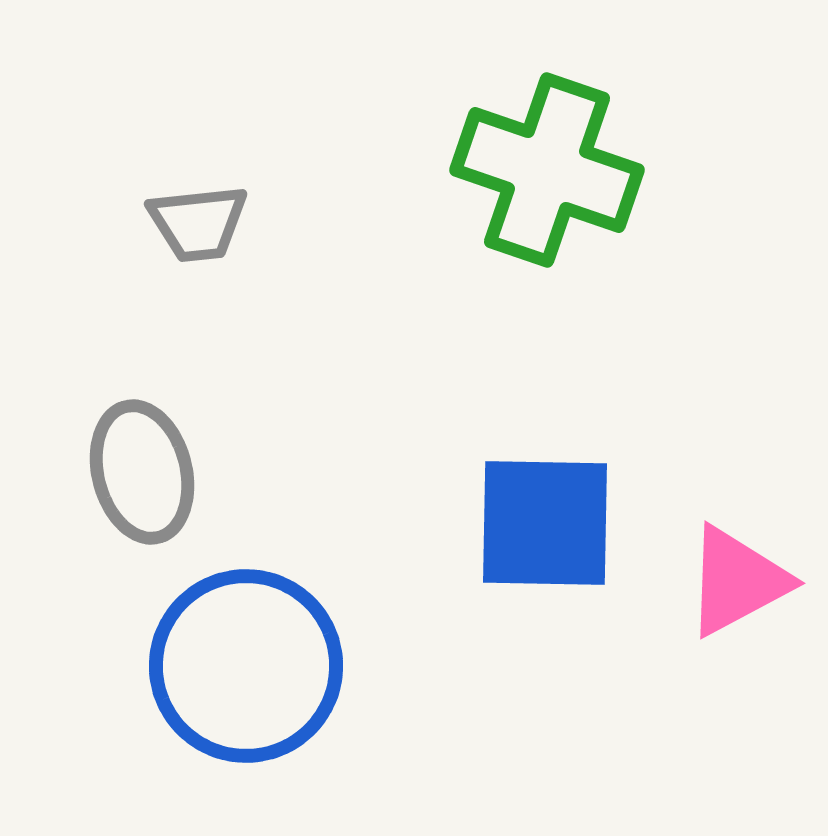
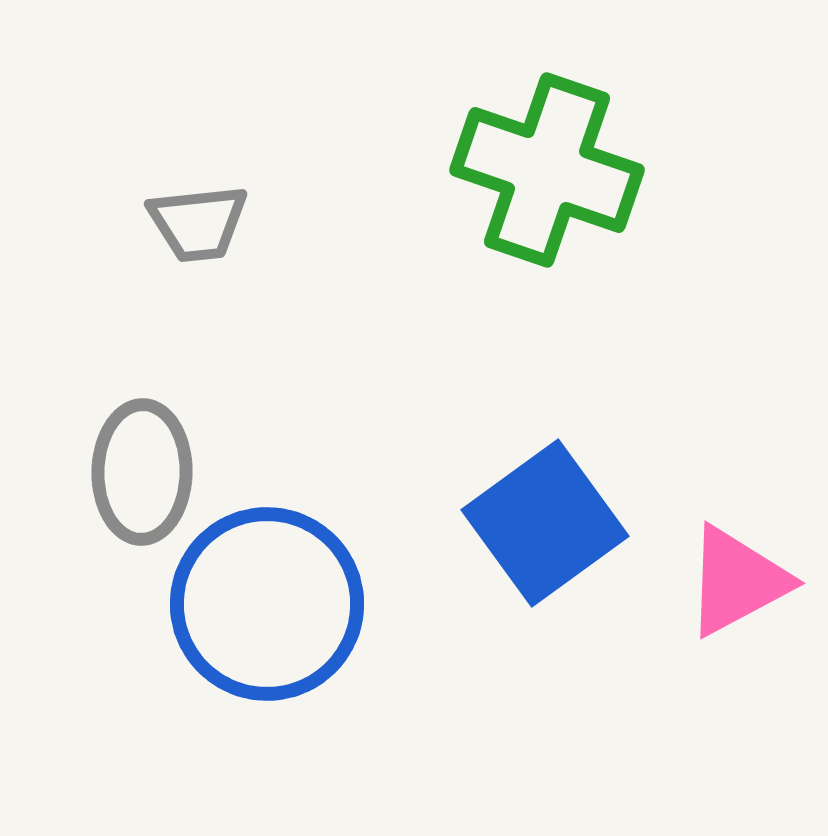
gray ellipse: rotated 15 degrees clockwise
blue square: rotated 37 degrees counterclockwise
blue circle: moved 21 px right, 62 px up
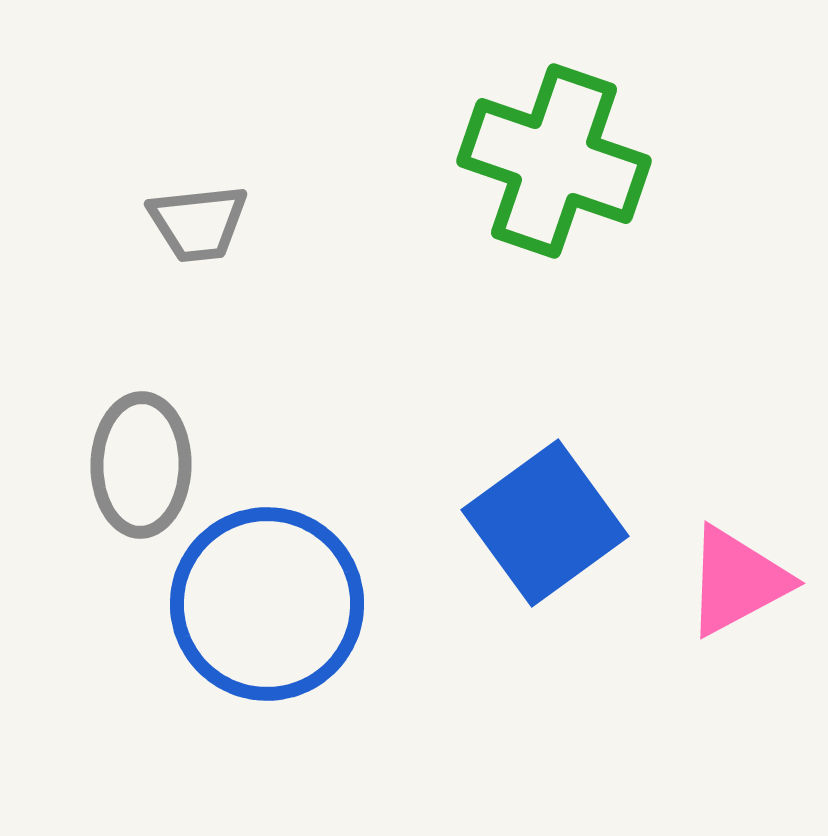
green cross: moved 7 px right, 9 px up
gray ellipse: moved 1 px left, 7 px up
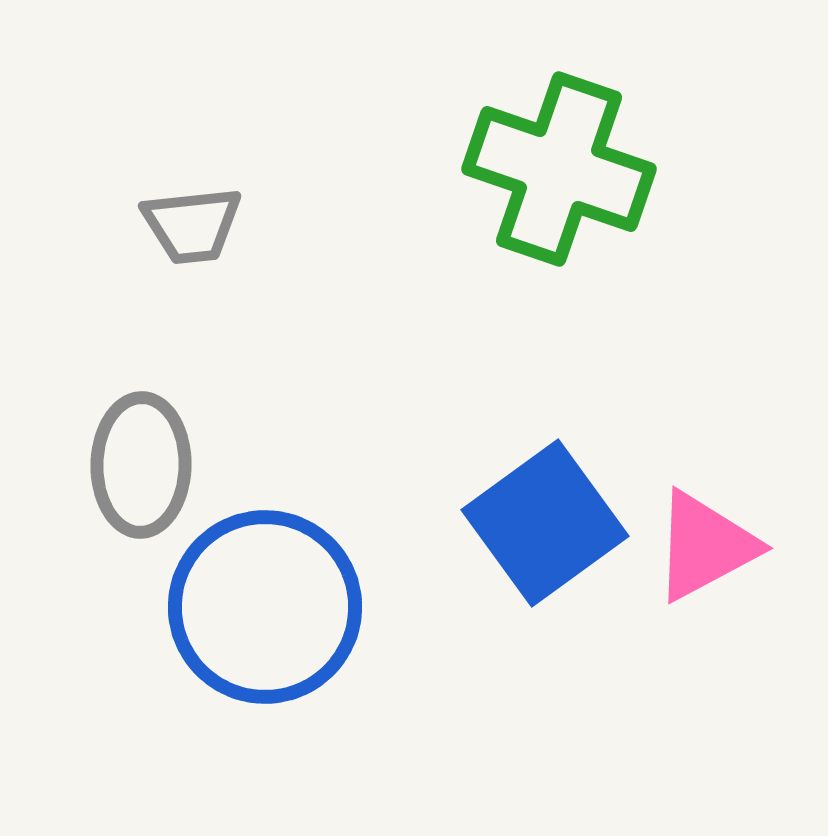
green cross: moved 5 px right, 8 px down
gray trapezoid: moved 6 px left, 2 px down
pink triangle: moved 32 px left, 35 px up
blue circle: moved 2 px left, 3 px down
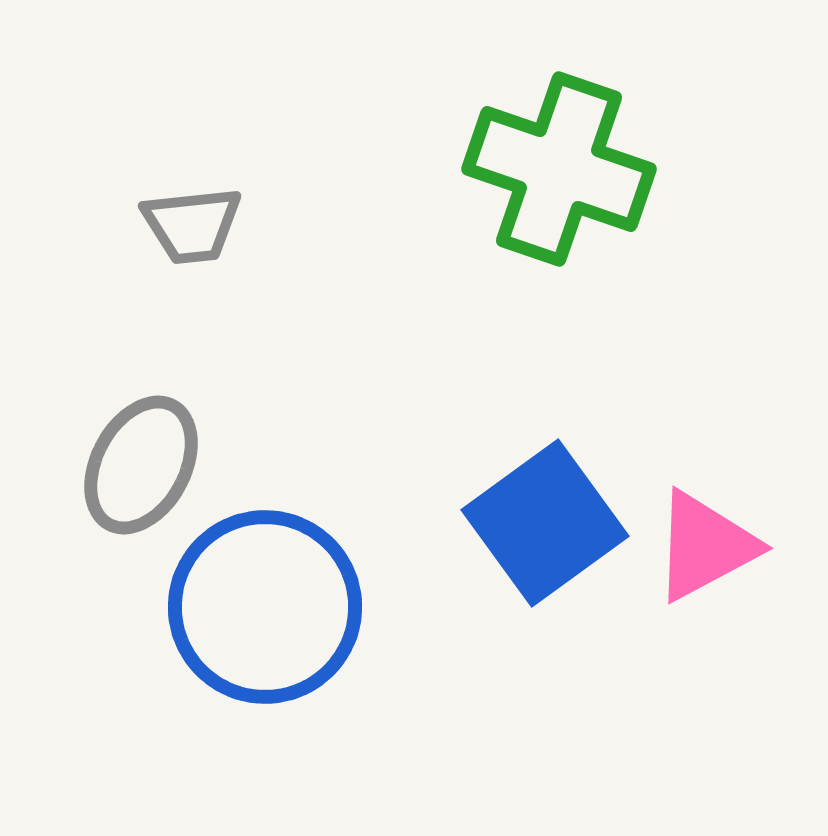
gray ellipse: rotated 27 degrees clockwise
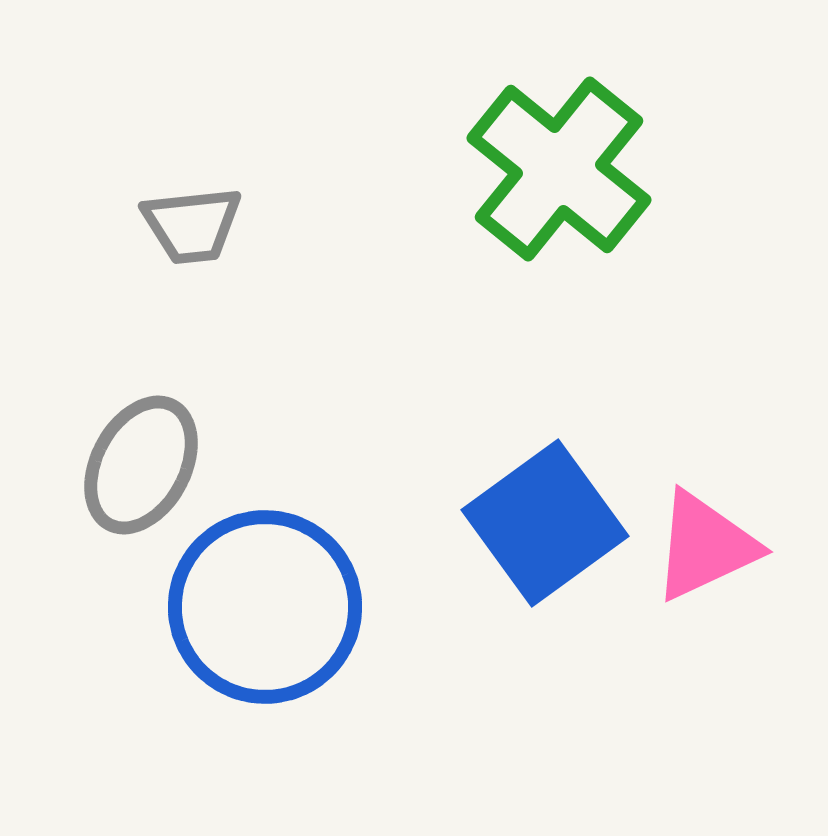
green cross: rotated 20 degrees clockwise
pink triangle: rotated 3 degrees clockwise
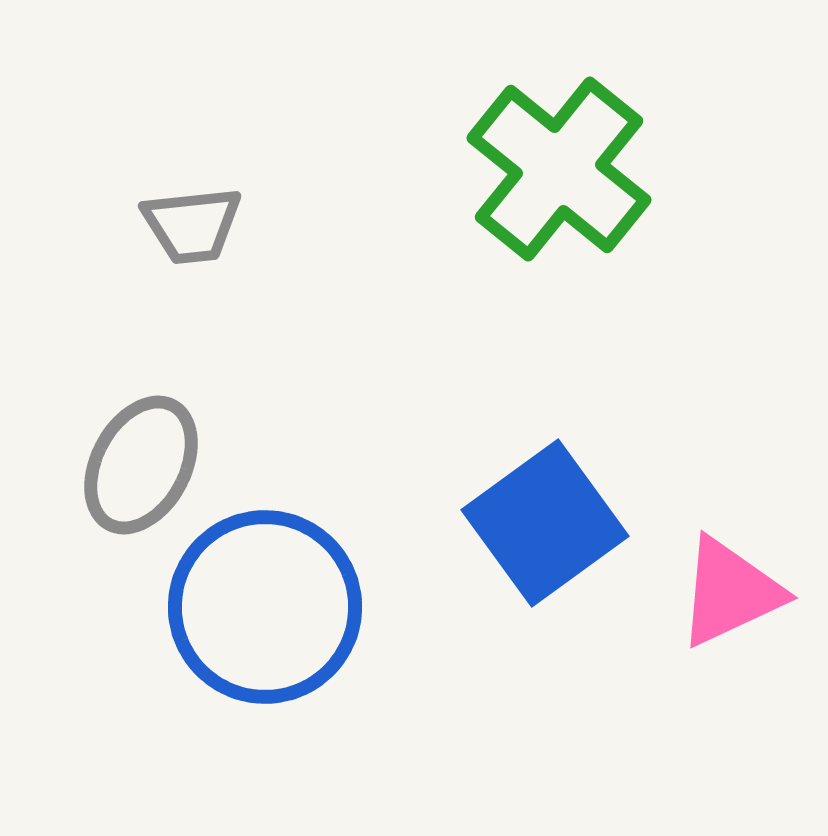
pink triangle: moved 25 px right, 46 px down
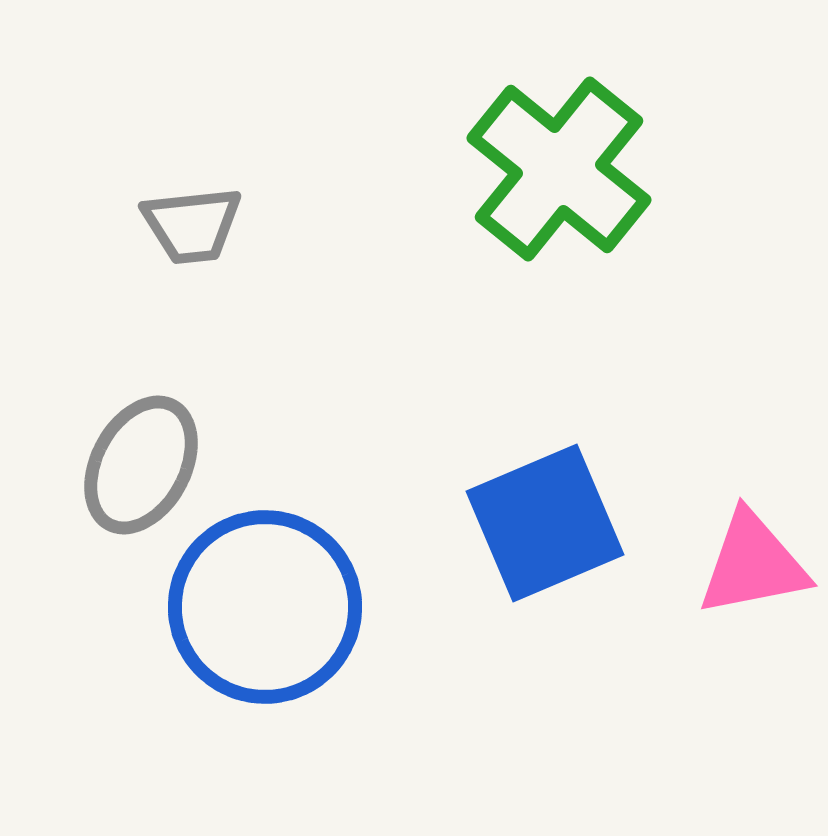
blue square: rotated 13 degrees clockwise
pink triangle: moved 23 px right, 28 px up; rotated 14 degrees clockwise
